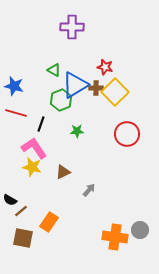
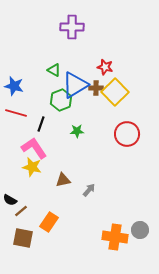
brown triangle: moved 8 px down; rotated 14 degrees clockwise
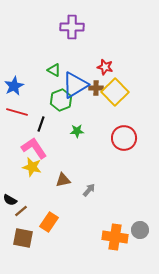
blue star: rotated 30 degrees clockwise
red line: moved 1 px right, 1 px up
red circle: moved 3 px left, 4 px down
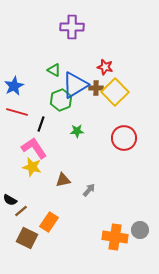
brown square: moved 4 px right; rotated 15 degrees clockwise
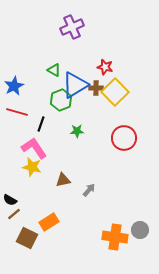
purple cross: rotated 25 degrees counterclockwise
brown line: moved 7 px left, 3 px down
orange rectangle: rotated 24 degrees clockwise
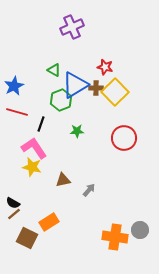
black semicircle: moved 3 px right, 3 px down
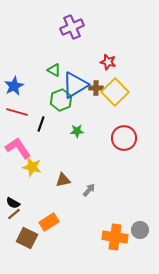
red star: moved 3 px right, 5 px up
pink L-shape: moved 16 px left
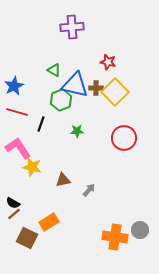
purple cross: rotated 20 degrees clockwise
blue triangle: rotated 44 degrees clockwise
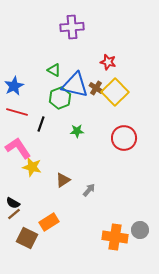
brown cross: rotated 32 degrees clockwise
green hexagon: moved 1 px left, 2 px up
brown triangle: rotated 21 degrees counterclockwise
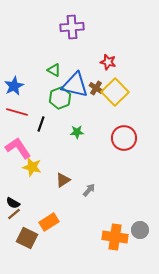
green star: moved 1 px down
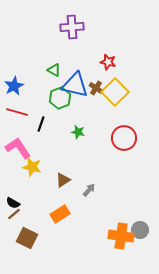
green star: moved 1 px right; rotated 16 degrees clockwise
orange rectangle: moved 11 px right, 8 px up
orange cross: moved 6 px right, 1 px up
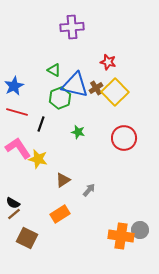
brown cross: rotated 24 degrees clockwise
yellow star: moved 6 px right, 8 px up
